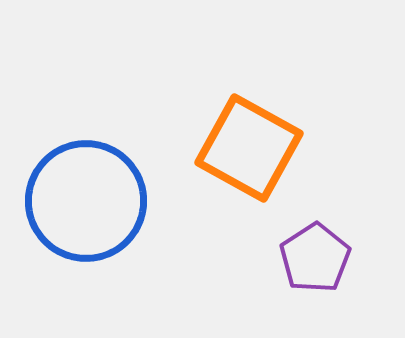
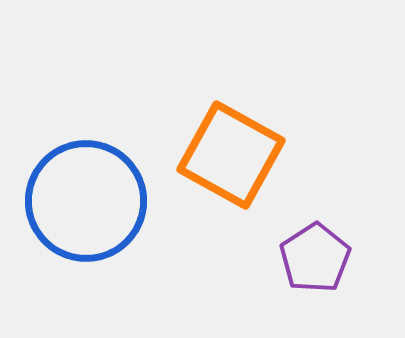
orange square: moved 18 px left, 7 px down
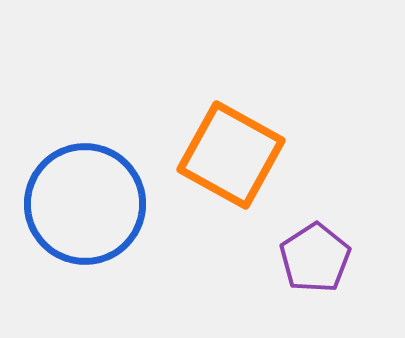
blue circle: moved 1 px left, 3 px down
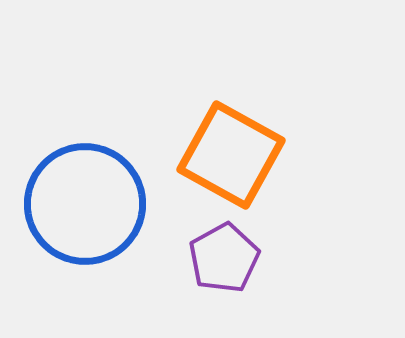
purple pentagon: moved 91 px left; rotated 4 degrees clockwise
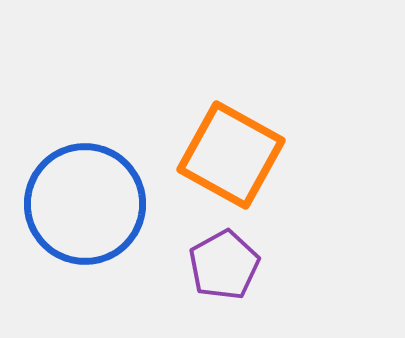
purple pentagon: moved 7 px down
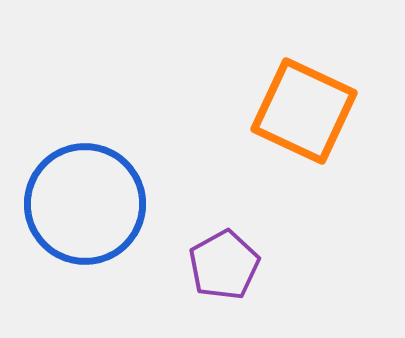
orange square: moved 73 px right, 44 px up; rotated 4 degrees counterclockwise
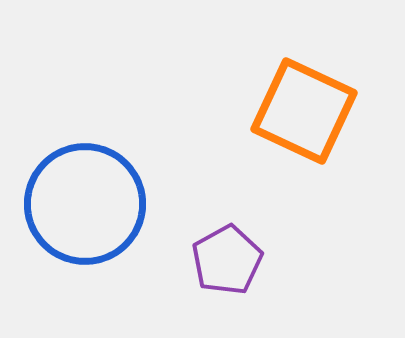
purple pentagon: moved 3 px right, 5 px up
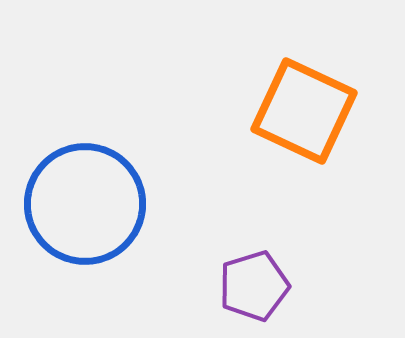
purple pentagon: moved 27 px right, 26 px down; rotated 12 degrees clockwise
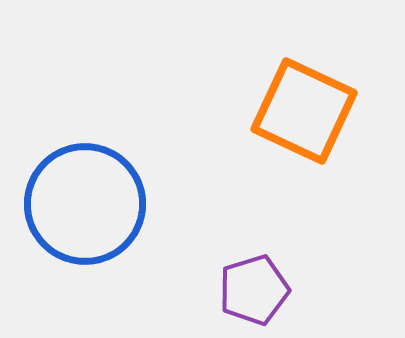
purple pentagon: moved 4 px down
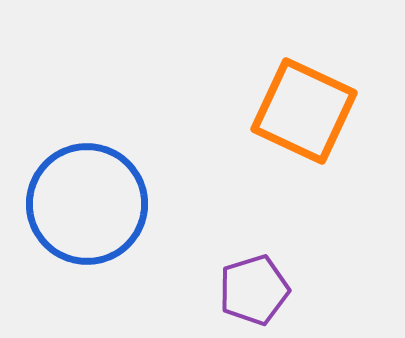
blue circle: moved 2 px right
